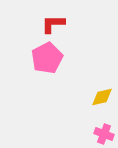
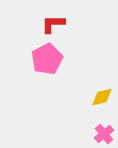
pink pentagon: moved 1 px down
pink cross: rotated 30 degrees clockwise
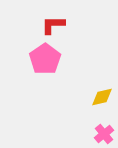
red L-shape: moved 1 px down
pink pentagon: moved 2 px left; rotated 8 degrees counterclockwise
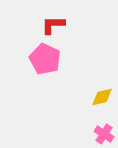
pink pentagon: rotated 12 degrees counterclockwise
pink cross: rotated 18 degrees counterclockwise
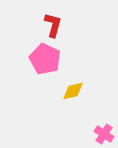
red L-shape: rotated 105 degrees clockwise
yellow diamond: moved 29 px left, 6 px up
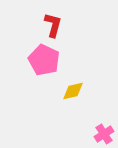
pink pentagon: moved 1 px left, 1 px down
pink cross: rotated 24 degrees clockwise
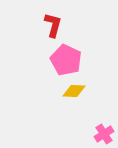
pink pentagon: moved 22 px right
yellow diamond: moved 1 px right; rotated 15 degrees clockwise
